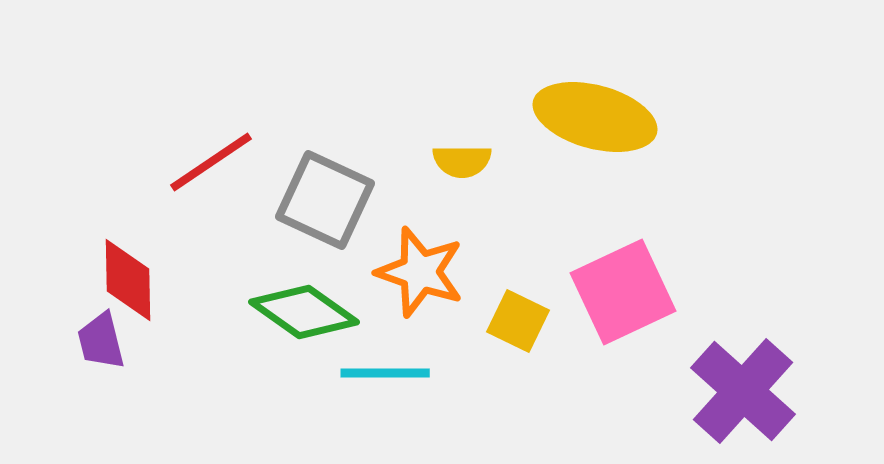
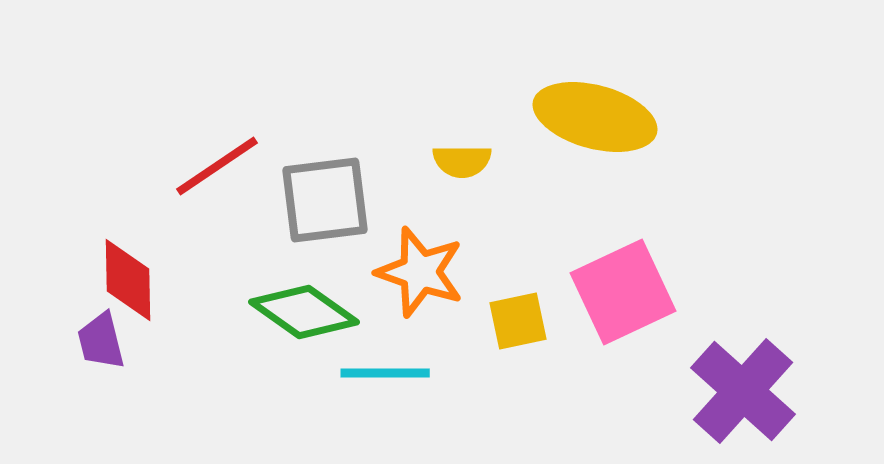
red line: moved 6 px right, 4 px down
gray square: rotated 32 degrees counterclockwise
yellow square: rotated 38 degrees counterclockwise
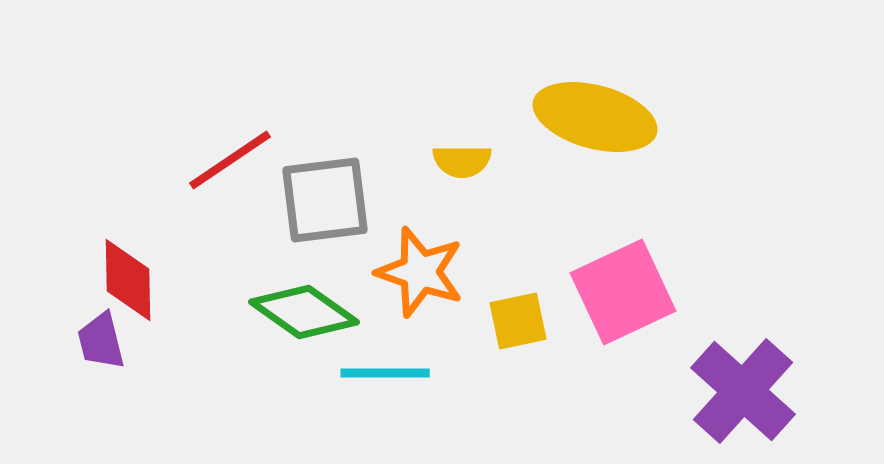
red line: moved 13 px right, 6 px up
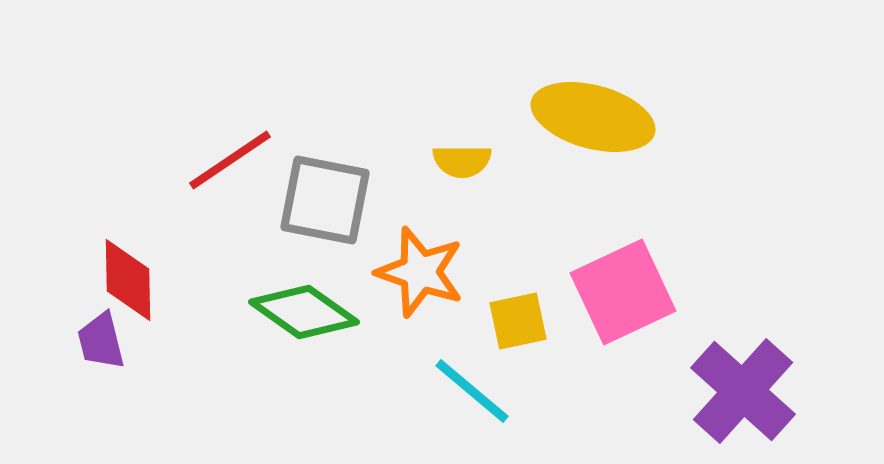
yellow ellipse: moved 2 px left
gray square: rotated 18 degrees clockwise
cyan line: moved 87 px right, 18 px down; rotated 40 degrees clockwise
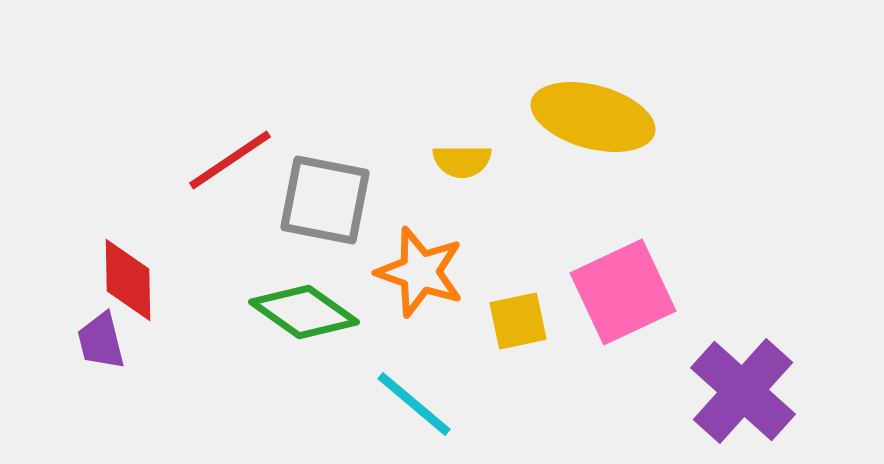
cyan line: moved 58 px left, 13 px down
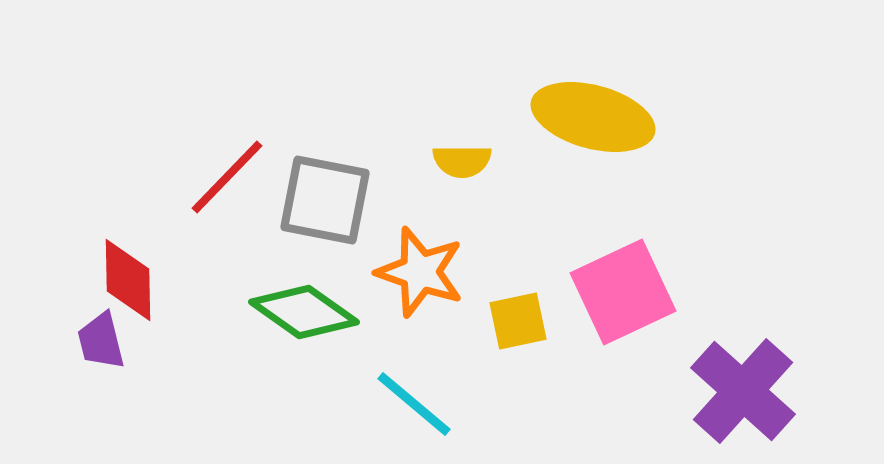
red line: moved 3 px left, 17 px down; rotated 12 degrees counterclockwise
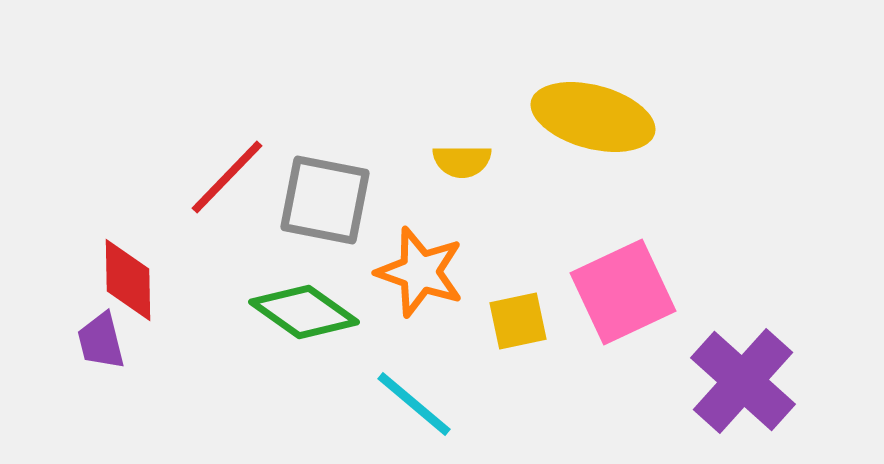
purple cross: moved 10 px up
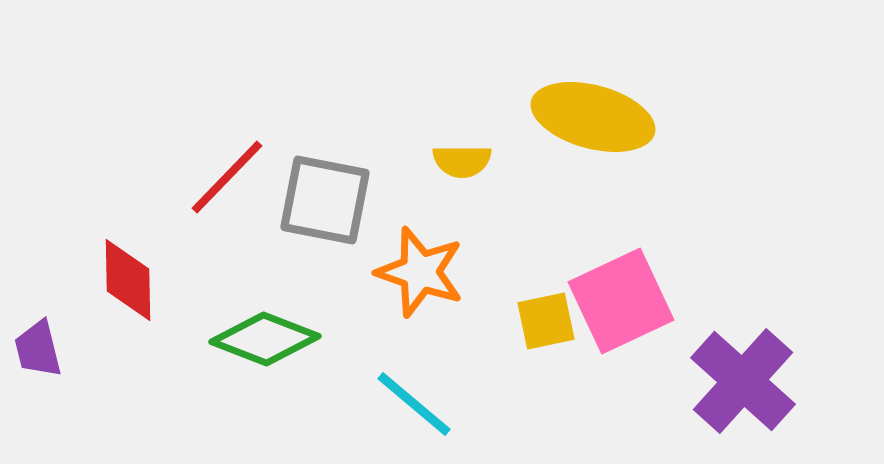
pink square: moved 2 px left, 9 px down
green diamond: moved 39 px left, 27 px down; rotated 14 degrees counterclockwise
yellow square: moved 28 px right
purple trapezoid: moved 63 px left, 8 px down
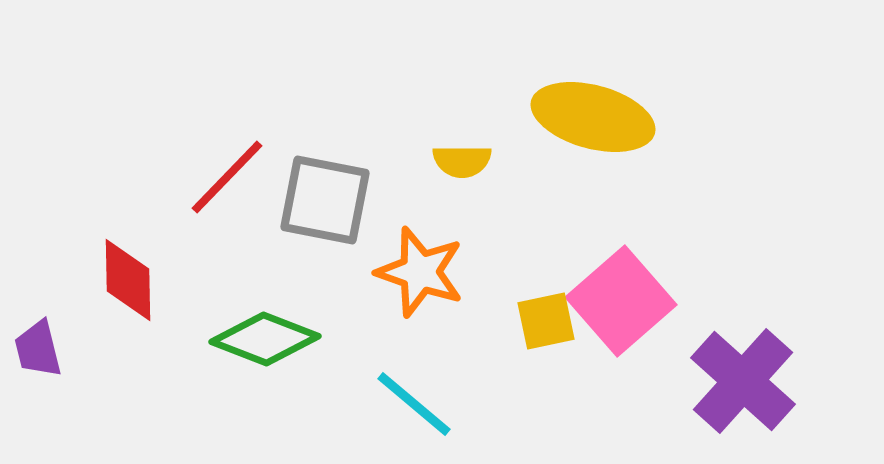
pink square: rotated 16 degrees counterclockwise
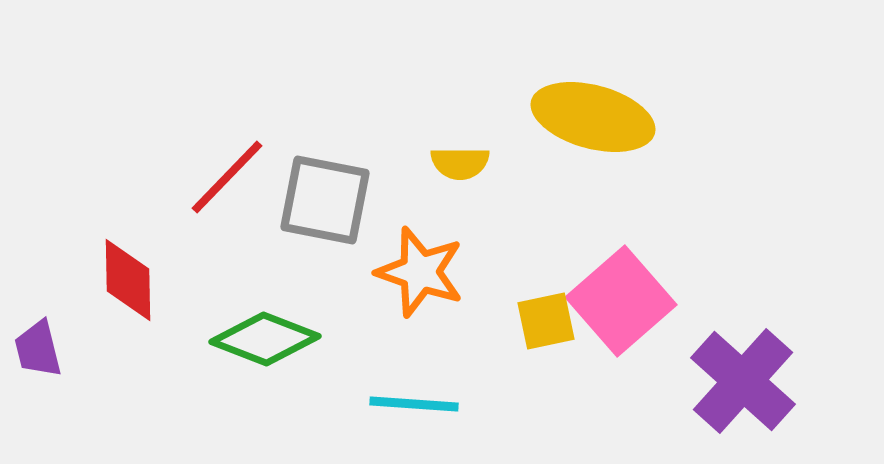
yellow semicircle: moved 2 px left, 2 px down
cyan line: rotated 36 degrees counterclockwise
